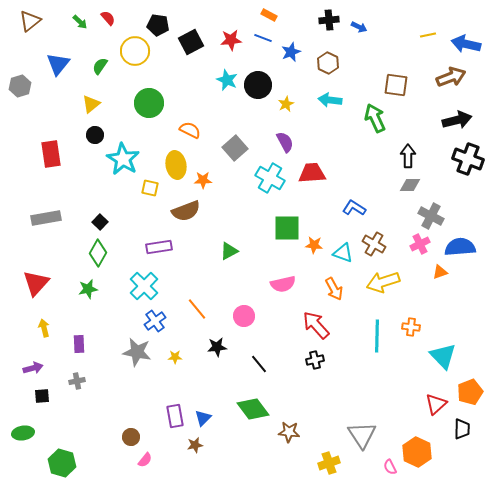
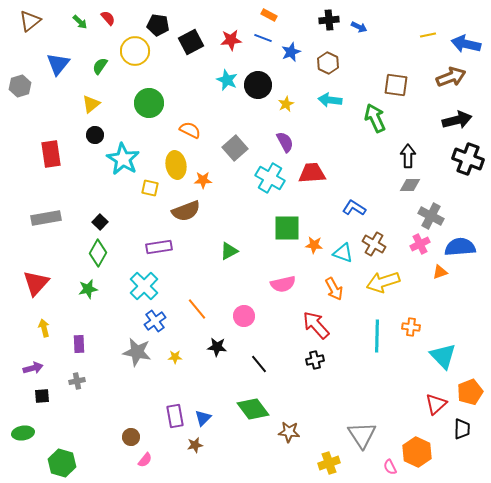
black star at (217, 347): rotated 12 degrees clockwise
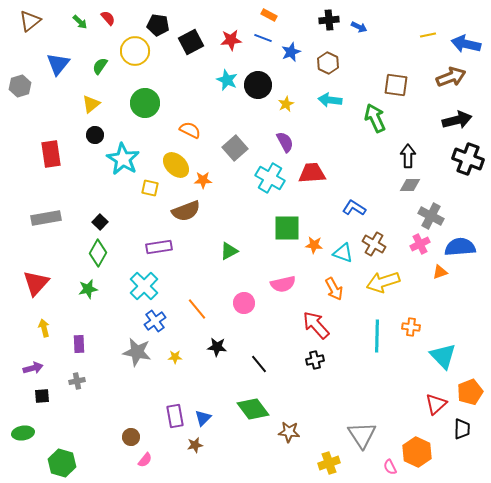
green circle at (149, 103): moved 4 px left
yellow ellipse at (176, 165): rotated 36 degrees counterclockwise
pink circle at (244, 316): moved 13 px up
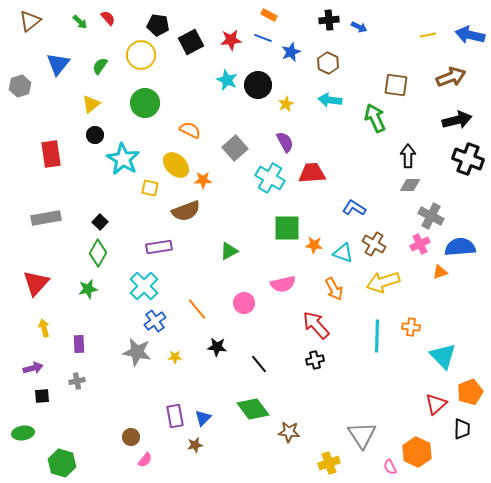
blue arrow at (466, 44): moved 4 px right, 9 px up
yellow circle at (135, 51): moved 6 px right, 4 px down
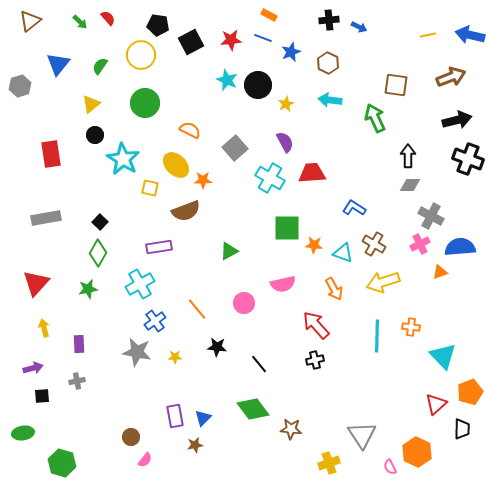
cyan cross at (144, 286): moved 4 px left, 2 px up; rotated 16 degrees clockwise
brown star at (289, 432): moved 2 px right, 3 px up
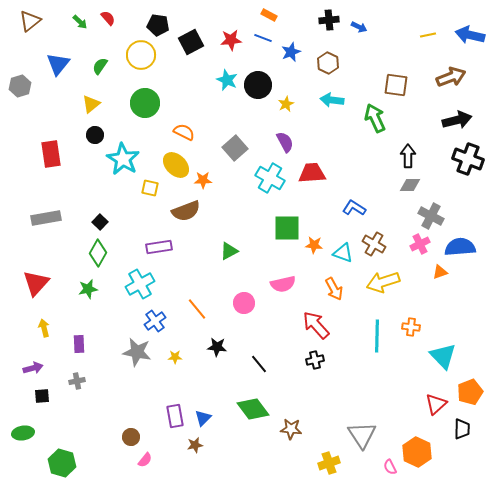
cyan arrow at (330, 100): moved 2 px right
orange semicircle at (190, 130): moved 6 px left, 2 px down
